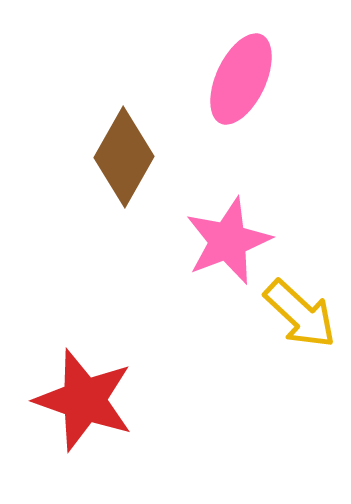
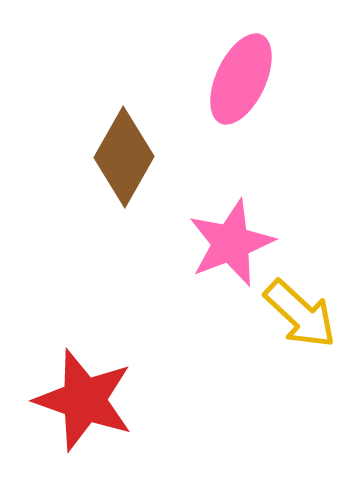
pink star: moved 3 px right, 2 px down
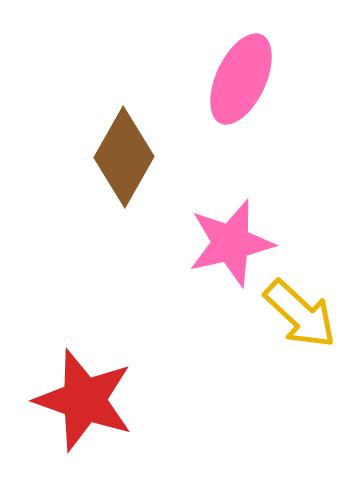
pink star: rotated 8 degrees clockwise
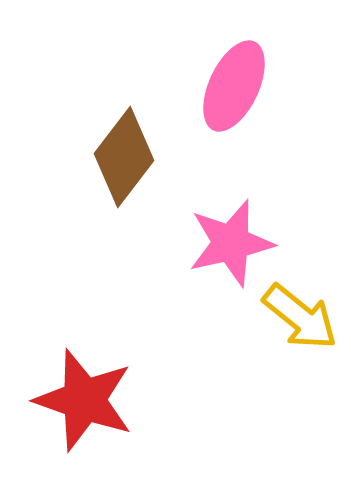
pink ellipse: moved 7 px left, 7 px down
brown diamond: rotated 8 degrees clockwise
yellow arrow: moved 3 px down; rotated 4 degrees counterclockwise
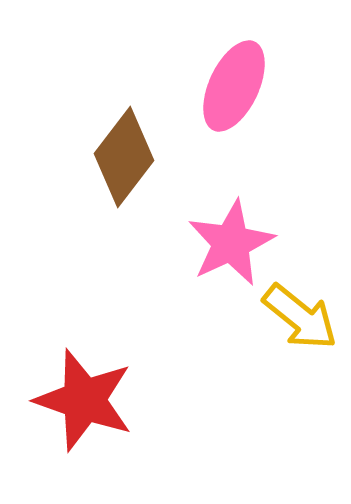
pink star: rotated 12 degrees counterclockwise
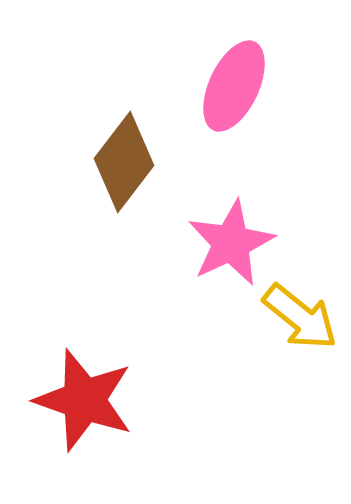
brown diamond: moved 5 px down
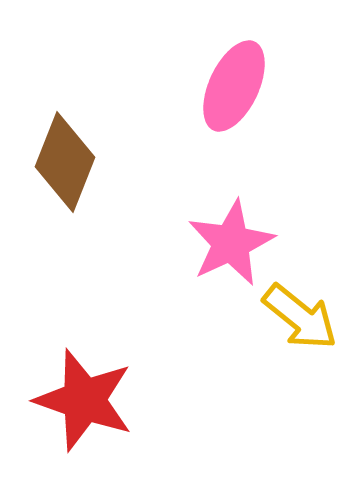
brown diamond: moved 59 px left; rotated 16 degrees counterclockwise
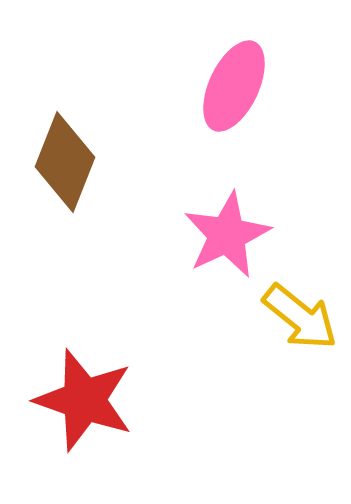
pink star: moved 4 px left, 8 px up
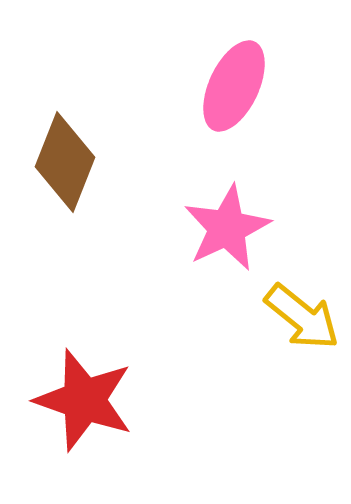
pink star: moved 7 px up
yellow arrow: moved 2 px right
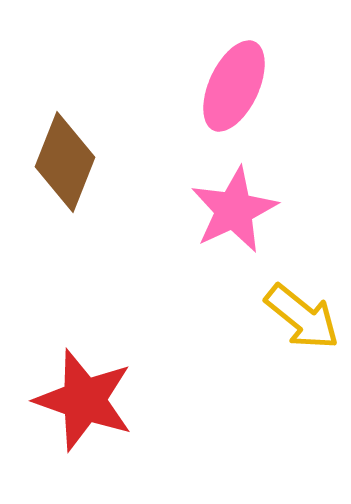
pink star: moved 7 px right, 18 px up
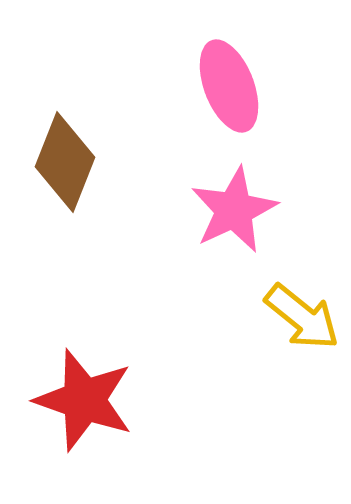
pink ellipse: moved 5 px left; rotated 46 degrees counterclockwise
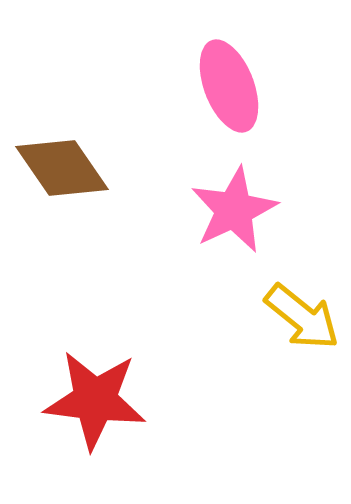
brown diamond: moved 3 px left, 6 px down; rotated 56 degrees counterclockwise
red star: moved 11 px right; rotated 12 degrees counterclockwise
